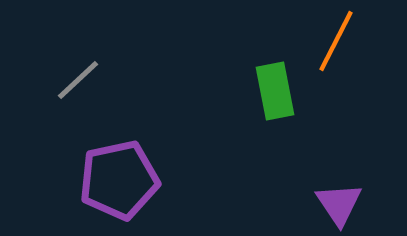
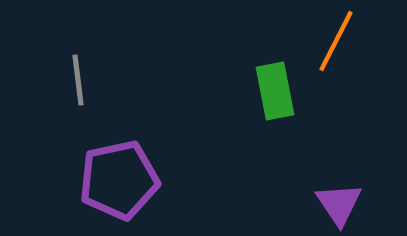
gray line: rotated 54 degrees counterclockwise
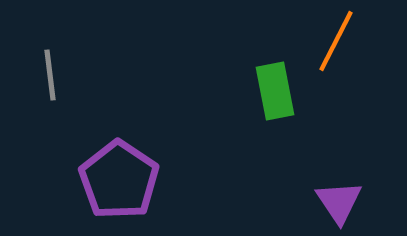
gray line: moved 28 px left, 5 px up
purple pentagon: rotated 26 degrees counterclockwise
purple triangle: moved 2 px up
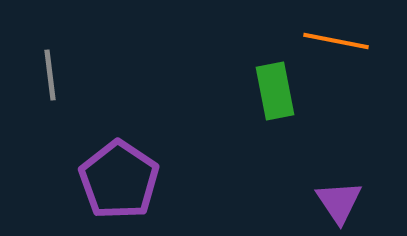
orange line: rotated 74 degrees clockwise
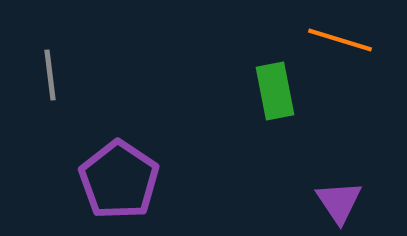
orange line: moved 4 px right, 1 px up; rotated 6 degrees clockwise
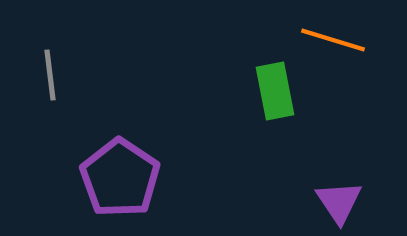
orange line: moved 7 px left
purple pentagon: moved 1 px right, 2 px up
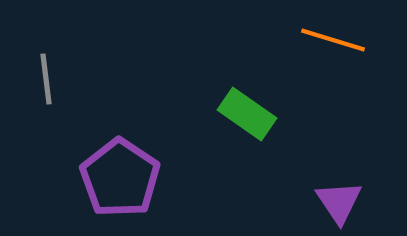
gray line: moved 4 px left, 4 px down
green rectangle: moved 28 px left, 23 px down; rotated 44 degrees counterclockwise
